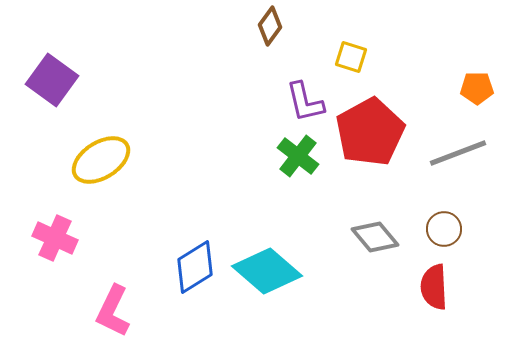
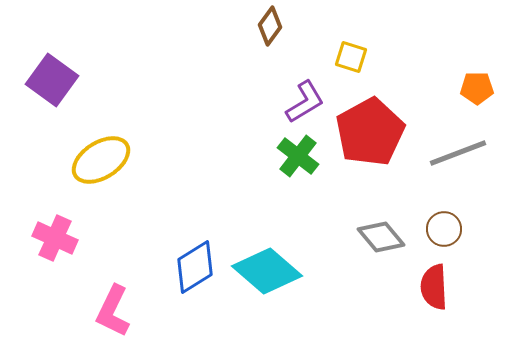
purple L-shape: rotated 108 degrees counterclockwise
gray diamond: moved 6 px right
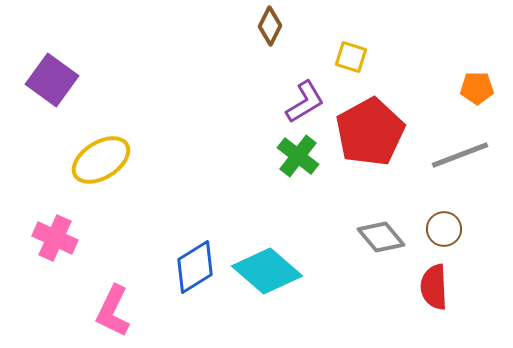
brown diamond: rotated 9 degrees counterclockwise
gray line: moved 2 px right, 2 px down
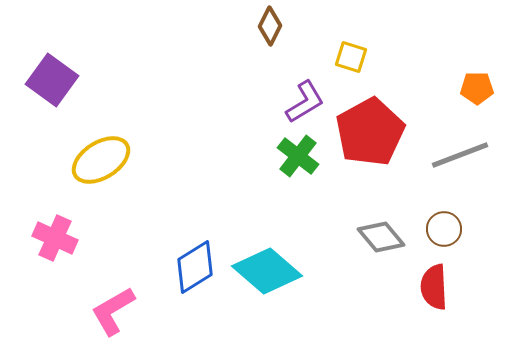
pink L-shape: rotated 34 degrees clockwise
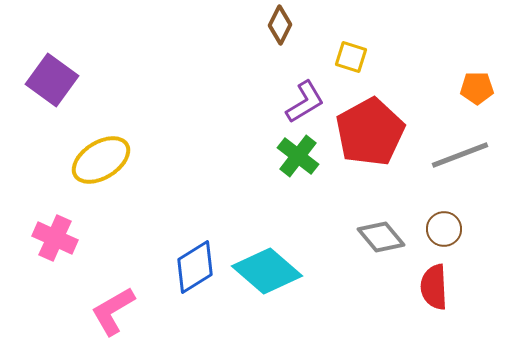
brown diamond: moved 10 px right, 1 px up
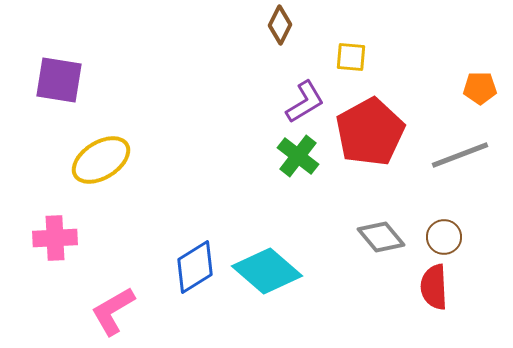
yellow square: rotated 12 degrees counterclockwise
purple square: moved 7 px right; rotated 27 degrees counterclockwise
orange pentagon: moved 3 px right
brown circle: moved 8 px down
pink cross: rotated 27 degrees counterclockwise
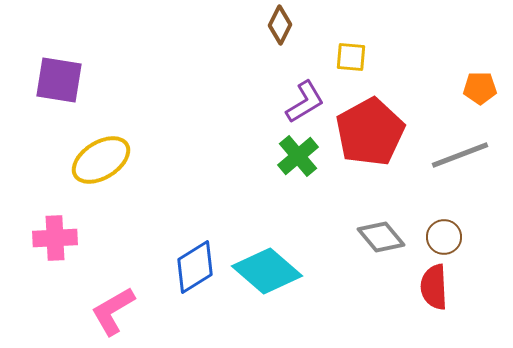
green cross: rotated 12 degrees clockwise
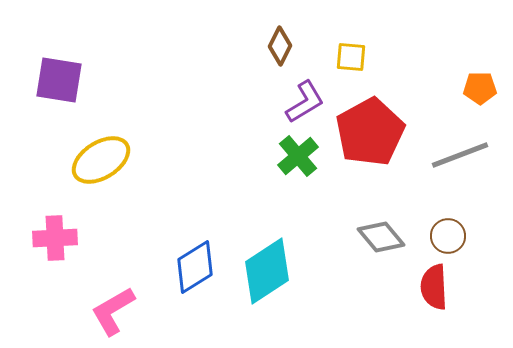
brown diamond: moved 21 px down
brown circle: moved 4 px right, 1 px up
cyan diamond: rotated 74 degrees counterclockwise
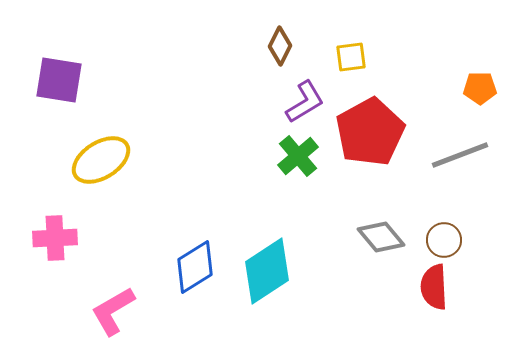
yellow square: rotated 12 degrees counterclockwise
brown circle: moved 4 px left, 4 px down
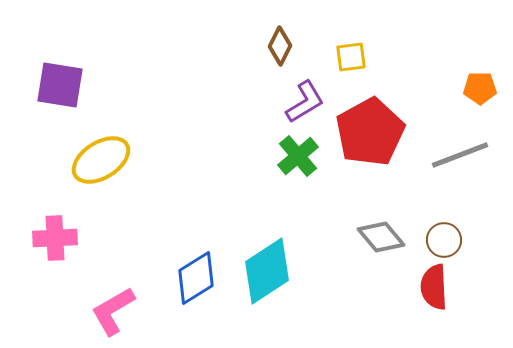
purple square: moved 1 px right, 5 px down
blue diamond: moved 1 px right, 11 px down
